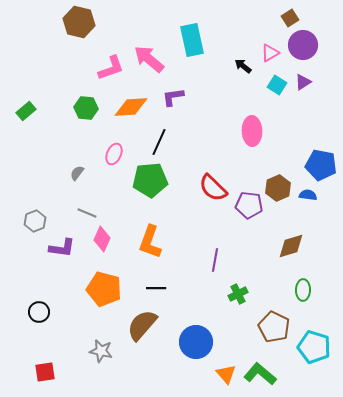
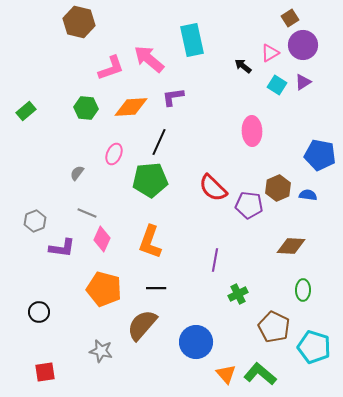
blue pentagon at (321, 165): moved 1 px left, 10 px up
brown diamond at (291, 246): rotated 20 degrees clockwise
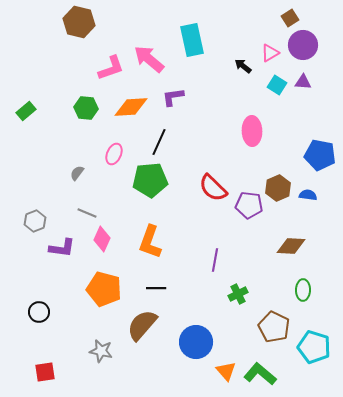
purple triangle at (303, 82): rotated 36 degrees clockwise
orange triangle at (226, 374): moved 3 px up
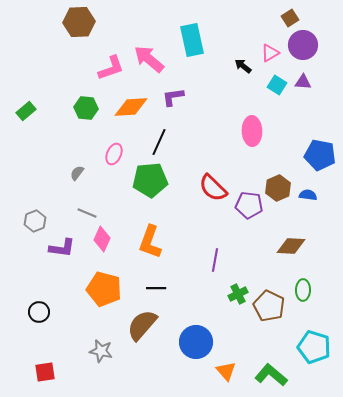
brown hexagon at (79, 22): rotated 16 degrees counterclockwise
brown pentagon at (274, 327): moved 5 px left, 21 px up
green L-shape at (260, 374): moved 11 px right, 1 px down
